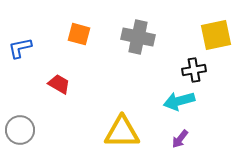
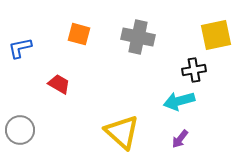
yellow triangle: rotated 42 degrees clockwise
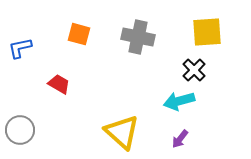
yellow square: moved 9 px left, 3 px up; rotated 8 degrees clockwise
black cross: rotated 35 degrees counterclockwise
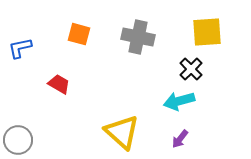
black cross: moved 3 px left, 1 px up
gray circle: moved 2 px left, 10 px down
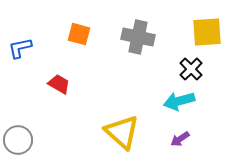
purple arrow: rotated 18 degrees clockwise
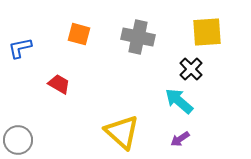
cyan arrow: rotated 56 degrees clockwise
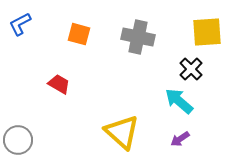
blue L-shape: moved 24 px up; rotated 15 degrees counterclockwise
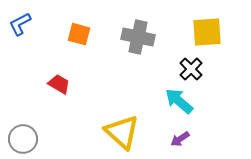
gray circle: moved 5 px right, 1 px up
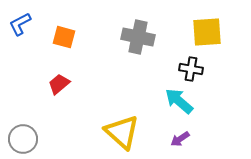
orange square: moved 15 px left, 3 px down
black cross: rotated 35 degrees counterclockwise
red trapezoid: rotated 70 degrees counterclockwise
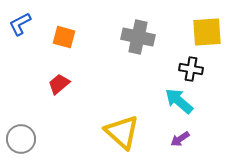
gray circle: moved 2 px left
